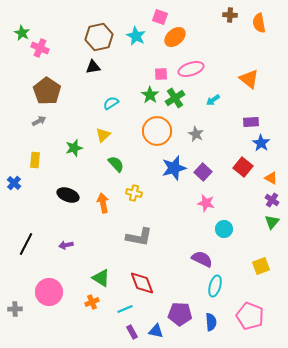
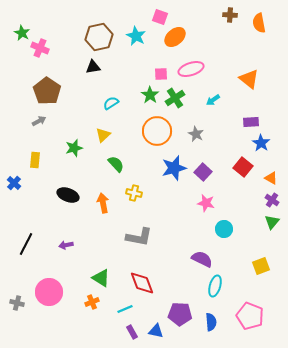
gray cross at (15, 309): moved 2 px right, 6 px up; rotated 16 degrees clockwise
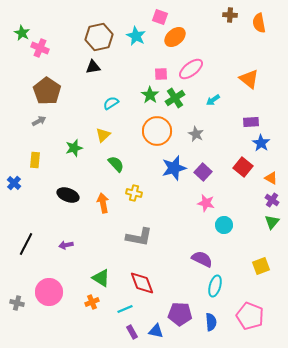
pink ellipse at (191, 69): rotated 20 degrees counterclockwise
cyan circle at (224, 229): moved 4 px up
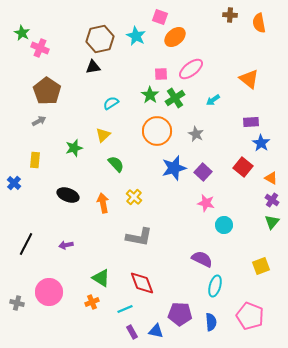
brown hexagon at (99, 37): moved 1 px right, 2 px down
yellow cross at (134, 193): moved 4 px down; rotated 28 degrees clockwise
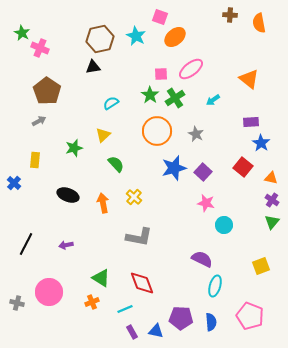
orange triangle at (271, 178): rotated 16 degrees counterclockwise
purple pentagon at (180, 314): moved 1 px right, 4 px down
